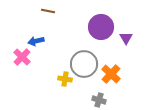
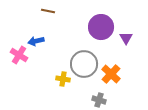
pink cross: moved 3 px left, 2 px up; rotated 12 degrees counterclockwise
yellow cross: moved 2 px left
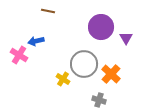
yellow cross: rotated 24 degrees clockwise
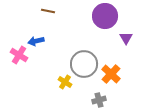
purple circle: moved 4 px right, 11 px up
yellow cross: moved 2 px right, 3 px down
gray cross: rotated 32 degrees counterclockwise
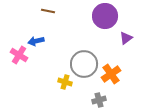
purple triangle: rotated 24 degrees clockwise
orange cross: rotated 12 degrees clockwise
yellow cross: rotated 16 degrees counterclockwise
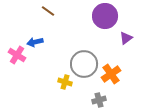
brown line: rotated 24 degrees clockwise
blue arrow: moved 1 px left, 1 px down
pink cross: moved 2 px left
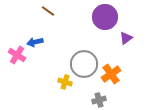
purple circle: moved 1 px down
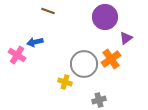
brown line: rotated 16 degrees counterclockwise
orange cross: moved 15 px up
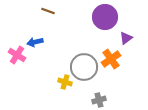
gray circle: moved 3 px down
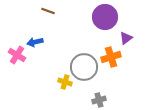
orange cross: moved 2 px up; rotated 18 degrees clockwise
